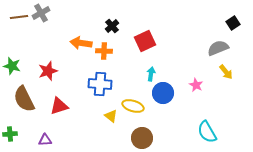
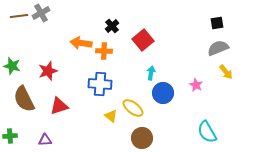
brown line: moved 1 px up
black square: moved 16 px left; rotated 24 degrees clockwise
red square: moved 2 px left, 1 px up; rotated 15 degrees counterclockwise
cyan arrow: moved 1 px up
yellow ellipse: moved 2 px down; rotated 20 degrees clockwise
green cross: moved 2 px down
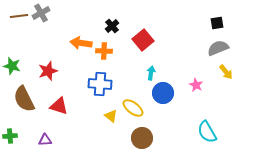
red triangle: rotated 36 degrees clockwise
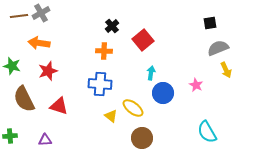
black square: moved 7 px left
orange arrow: moved 42 px left
yellow arrow: moved 2 px up; rotated 14 degrees clockwise
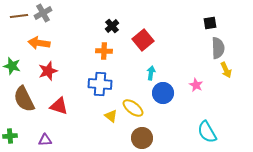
gray cross: moved 2 px right
gray semicircle: rotated 110 degrees clockwise
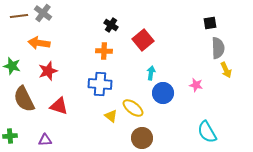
gray cross: rotated 24 degrees counterclockwise
black cross: moved 1 px left, 1 px up; rotated 16 degrees counterclockwise
pink star: rotated 16 degrees counterclockwise
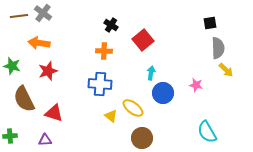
yellow arrow: rotated 21 degrees counterclockwise
red triangle: moved 5 px left, 7 px down
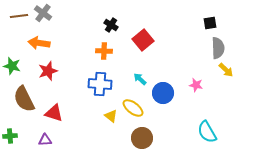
cyan arrow: moved 11 px left, 6 px down; rotated 56 degrees counterclockwise
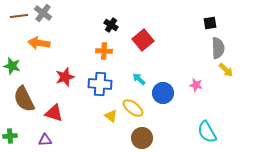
red star: moved 17 px right, 6 px down
cyan arrow: moved 1 px left
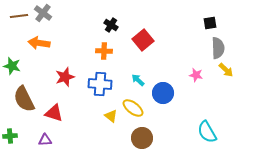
cyan arrow: moved 1 px left, 1 px down
pink star: moved 10 px up
